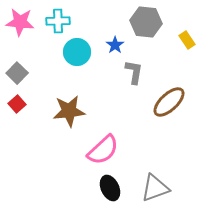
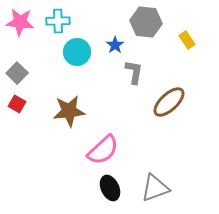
red square: rotated 18 degrees counterclockwise
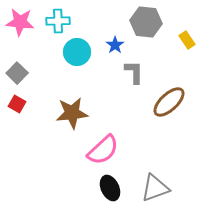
gray L-shape: rotated 10 degrees counterclockwise
brown star: moved 3 px right, 2 px down
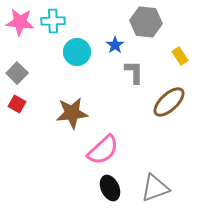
cyan cross: moved 5 px left
yellow rectangle: moved 7 px left, 16 px down
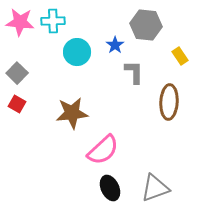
gray hexagon: moved 3 px down
brown ellipse: rotated 44 degrees counterclockwise
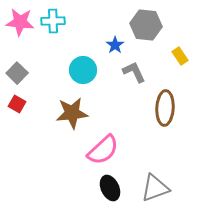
cyan circle: moved 6 px right, 18 px down
gray L-shape: rotated 25 degrees counterclockwise
brown ellipse: moved 4 px left, 6 px down
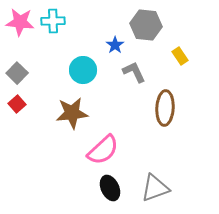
red square: rotated 18 degrees clockwise
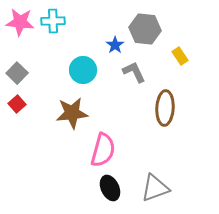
gray hexagon: moved 1 px left, 4 px down
pink semicircle: rotated 32 degrees counterclockwise
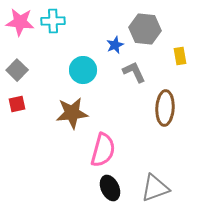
blue star: rotated 12 degrees clockwise
yellow rectangle: rotated 24 degrees clockwise
gray square: moved 3 px up
red square: rotated 30 degrees clockwise
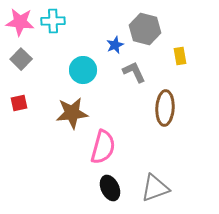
gray hexagon: rotated 8 degrees clockwise
gray square: moved 4 px right, 11 px up
red square: moved 2 px right, 1 px up
pink semicircle: moved 3 px up
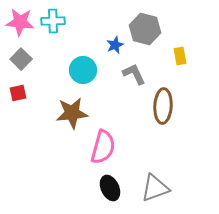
gray L-shape: moved 2 px down
red square: moved 1 px left, 10 px up
brown ellipse: moved 2 px left, 2 px up
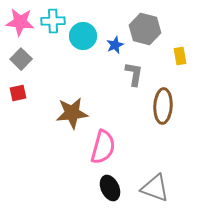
cyan circle: moved 34 px up
gray L-shape: rotated 35 degrees clockwise
gray triangle: rotated 40 degrees clockwise
